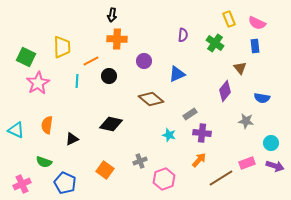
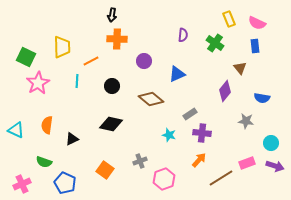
black circle: moved 3 px right, 10 px down
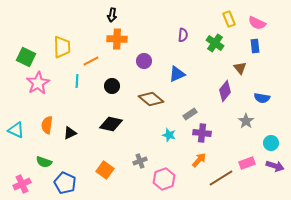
gray star: rotated 28 degrees clockwise
black triangle: moved 2 px left, 6 px up
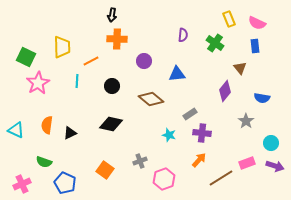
blue triangle: rotated 18 degrees clockwise
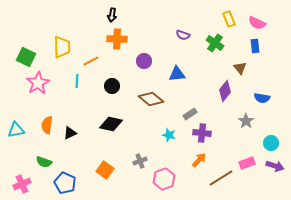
purple semicircle: rotated 104 degrees clockwise
cyan triangle: rotated 36 degrees counterclockwise
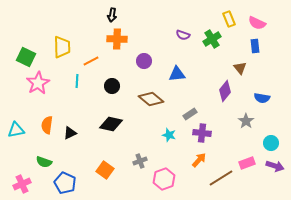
green cross: moved 3 px left, 4 px up; rotated 24 degrees clockwise
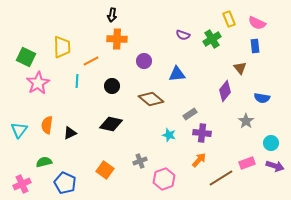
cyan triangle: moved 3 px right; rotated 42 degrees counterclockwise
green semicircle: rotated 147 degrees clockwise
